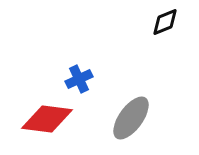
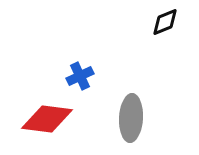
blue cross: moved 1 px right, 3 px up
gray ellipse: rotated 33 degrees counterclockwise
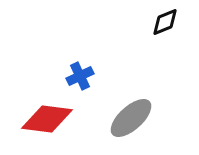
gray ellipse: rotated 45 degrees clockwise
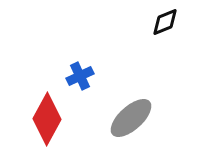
red diamond: rotated 69 degrees counterclockwise
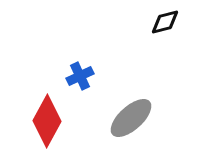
black diamond: rotated 8 degrees clockwise
red diamond: moved 2 px down
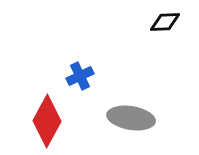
black diamond: rotated 12 degrees clockwise
gray ellipse: rotated 51 degrees clockwise
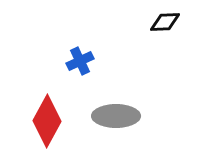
blue cross: moved 15 px up
gray ellipse: moved 15 px left, 2 px up; rotated 9 degrees counterclockwise
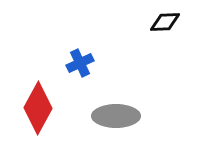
blue cross: moved 2 px down
red diamond: moved 9 px left, 13 px up
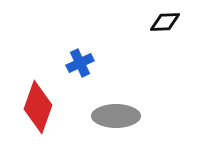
red diamond: moved 1 px up; rotated 9 degrees counterclockwise
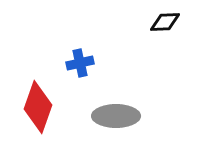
blue cross: rotated 12 degrees clockwise
